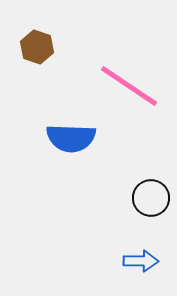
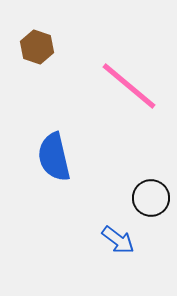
pink line: rotated 6 degrees clockwise
blue semicircle: moved 17 px left, 19 px down; rotated 75 degrees clockwise
blue arrow: moved 23 px left, 21 px up; rotated 36 degrees clockwise
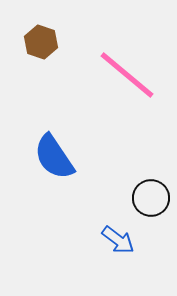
brown hexagon: moved 4 px right, 5 px up
pink line: moved 2 px left, 11 px up
blue semicircle: rotated 21 degrees counterclockwise
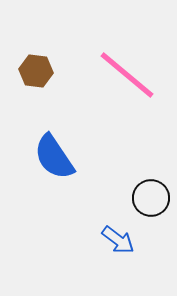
brown hexagon: moved 5 px left, 29 px down; rotated 12 degrees counterclockwise
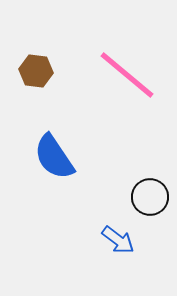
black circle: moved 1 px left, 1 px up
